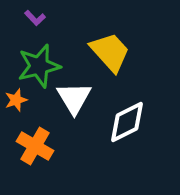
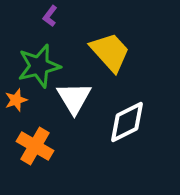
purple L-shape: moved 15 px right, 2 px up; rotated 80 degrees clockwise
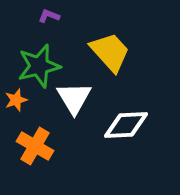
purple L-shape: moved 1 px left; rotated 75 degrees clockwise
white diamond: moved 1 px left, 3 px down; rotated 24 degrees clockwise
